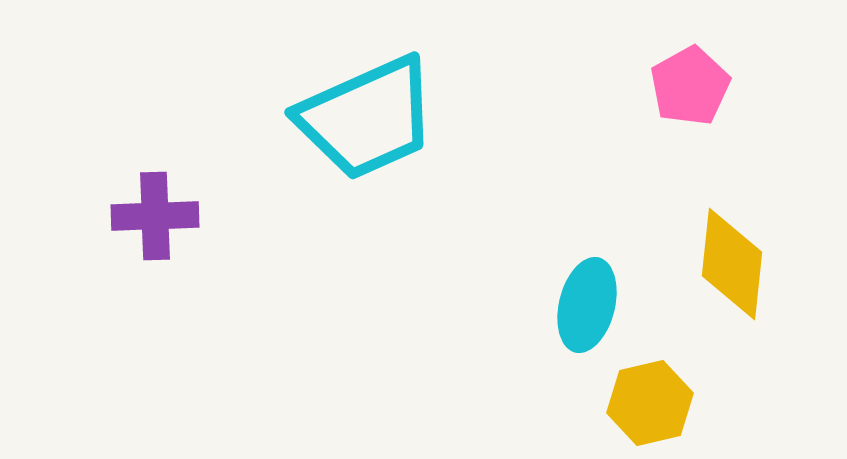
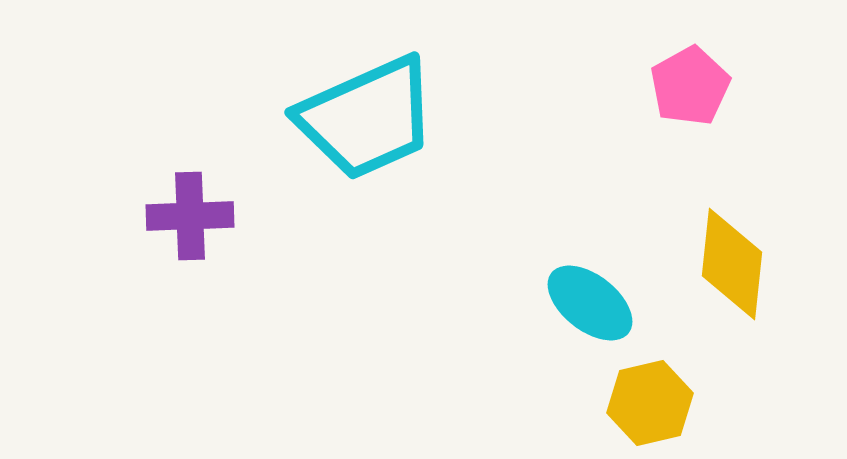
purple cross: moved 35 px right
cyan ellipse: moved 3 px right, 2 px up; rotated 66 degrees counterclockwise
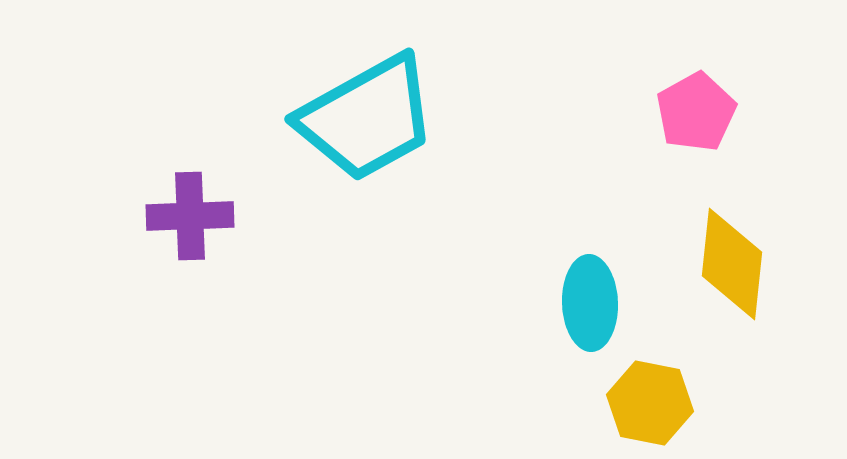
pink pentagon: moved 6 px right, 26 px down
cyan trapezoid: rotated 5 degrees counterclockwise
cyan ellipse: rotated 50 degrees clockwise
yellow hexagon: rotated 24 degrees clockwise
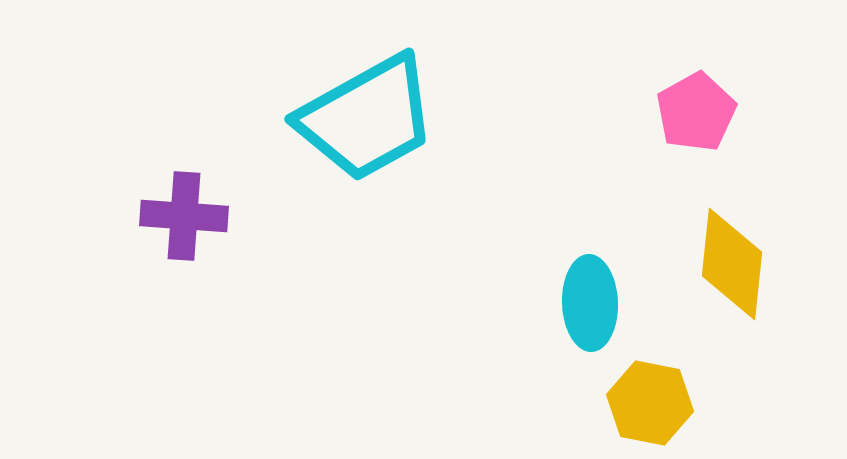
purple cross: moved 6 px left; rotated 6 degrees clockwise
